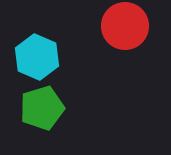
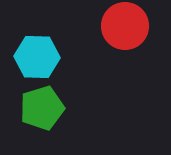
cyan hexagon: rotated 21 degrees counterclockwise
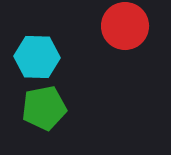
green pentagon: moved 2 px right; rotated 6 degrees clockwise
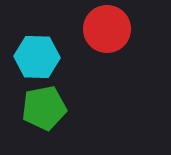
red circle: moved 18 px left, 3 px down
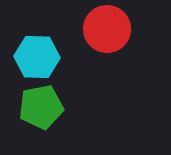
green pentagon: moved 3 px left, 1 px up
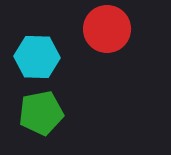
green pentagon: moved 6 px down
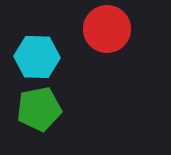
green pentagon: moved 2 px left, 4 px up
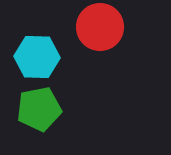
red circle: moved 7 px left, 2 px up
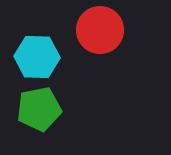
red circle: moved 3 px down
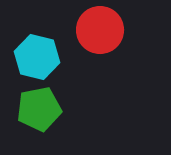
cyan hexagon: rotated 12 degrees clockwise
